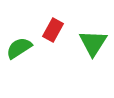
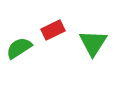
red rectangle: rotated 35 degrees clockwise
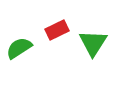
red rectangle: moved 4 px right
